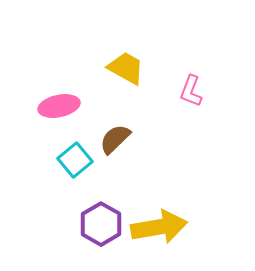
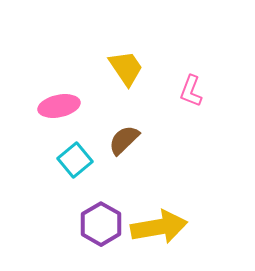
yellow trapezoid: rotated 27 degrees clockwise
brown semicircle: moved 9 px right, 1 px down
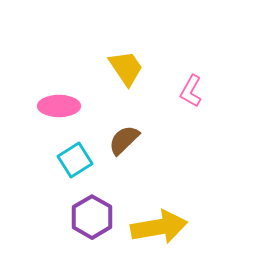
pink L-shape: rotated 8 degrees clockwise
pink ellipse: rotated 12 degrees clockwise
cyan square: rotated 8 degrees clockwise
purple hexagon: moved 9 px left, 7 px up
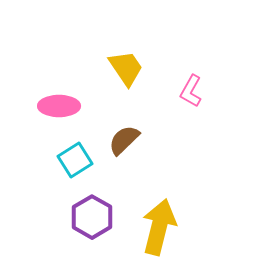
yellow arrow: rotated 66 degrees counterclockwise
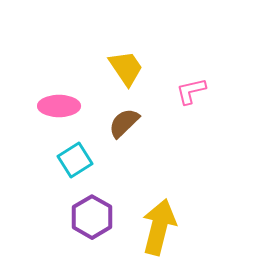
pink L-shape: rotated 48 degrees clockwise
brown semicircle: moved 17 px up
